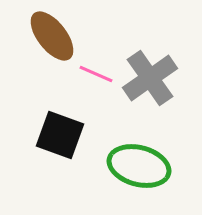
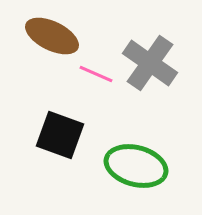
brown ellipse: rotated 26 degrees counterclockwise
gray cross: moved 15 px up; rotated 20 degrees counterclockwise
green ellipse: moved 3 px left
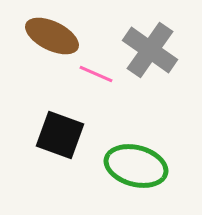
gray cross: moved 13 px up
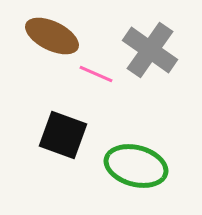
black square: moved 3 px right
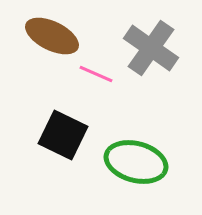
gray cross: moved 1 px right, 2 px up
black square: rotated 6 degrees clockwise
green ellipse: moved 4 px up
